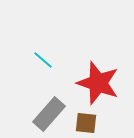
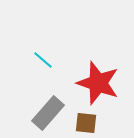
gray rectangle: moved 1 px left, 1 px up
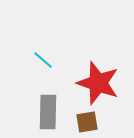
gray rectangle: moved 1 px up; rotated 40 degrees counterclockwise
brown square: moved 1 px right, 1 px up; rotated 15 degrees counterclockwise
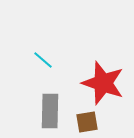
red star: moved 5 px right
gray rectangle: moved 2 px right, 1 px up
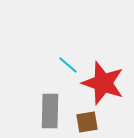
cyan line: moved 25 px right, 5 px down
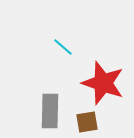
cyan line: moved 5 px left, 18 px up
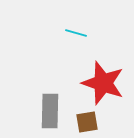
cyan line: moved 13 px right, 14 px up; rotated 25 degrees counterclockwise
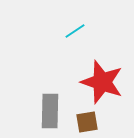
cyan line: moved 1 px left, 2 px up; rotated 50 degrees counterclockwise
red star: moved 1 px left, 1 px up
